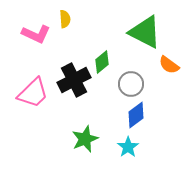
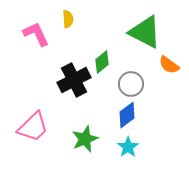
yellow semicircle: moved 3 px right
pink L-shape: rotated 140 degrees counterclockwise
pink trapezoid: moved 34 px down
blue diamond: moved 9 px left
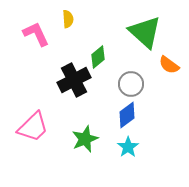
green triangle: rotated 15 degrees clockwise
green diamond: moved 4 px left, 5 px up
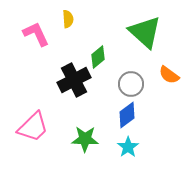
orange semicircle: moved 10 px down
green star: rotated 24 degrees clockwise
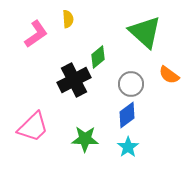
pink L-shape: rotated 80 degrees clockwise
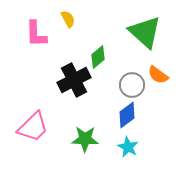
yellow semicircle: rotated 24 degrees counterclockwise
pink L-shape: rotated 124 degrees clockwise
orange semicircle: moved 11 px left
gray circle: moved 1 px right, 1 px down
cyan star: rotated 10 degrees counterclockwise
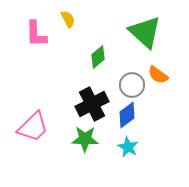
black cross: moved 18 px right, 24 px down
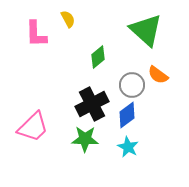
green triangle: moved 1 px right, 2 px up
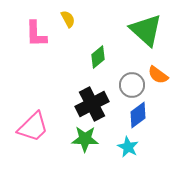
blue diamond: moved 11 px right
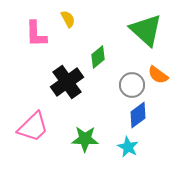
black cross: moved 25 px left, 22 px up; rotated 8 degrees counterclockwise
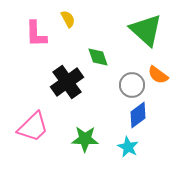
green diamond: rotated 70 degrees counterclockwise
